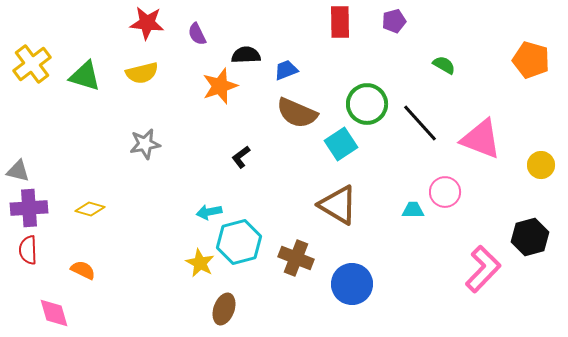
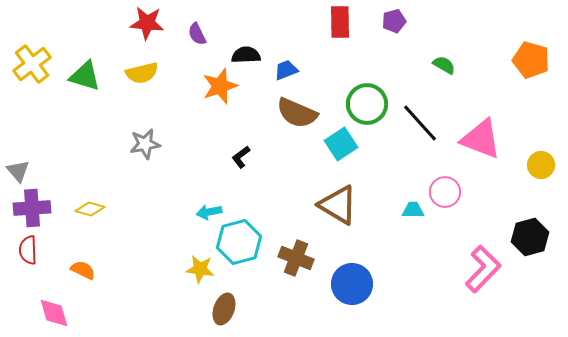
gray triangle: rotated 35 degrees clockwise
purple cross: moved 3 px right
yellow star: moved 6 px down; rotated 20 degrees counterclockwise
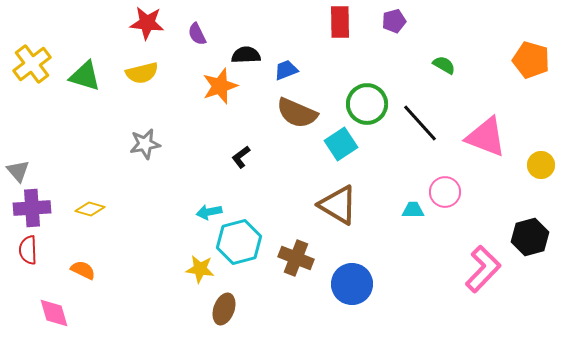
pink triangle: moved 5 px right, 2 px up
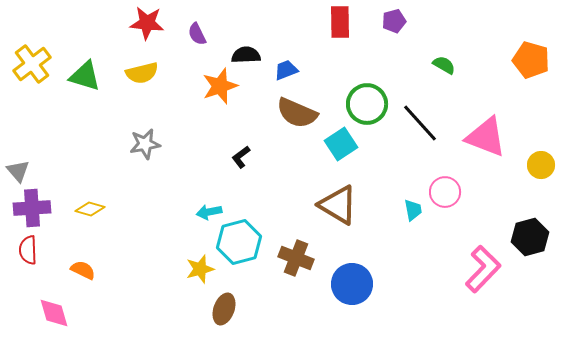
cyan trapezoid: rotated 80 degrees clockwise
yellow star: rotated 24 degrees counterclockwise
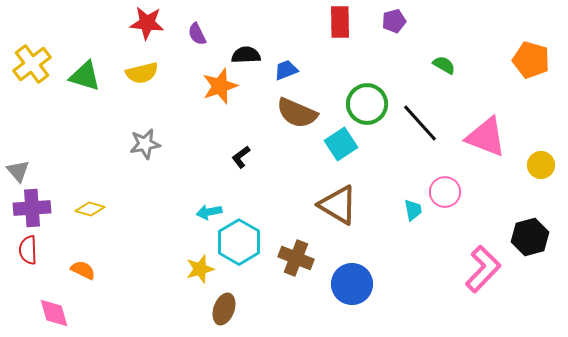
cyan hexagon: rotated 15 degrees counterclockwise
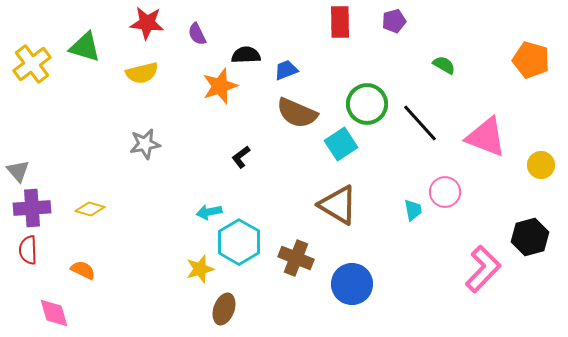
green triangle: moved 29 px up
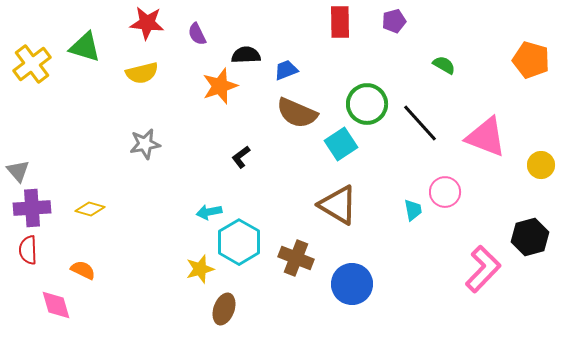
pink diamond: moved 2 px right, 8 px up
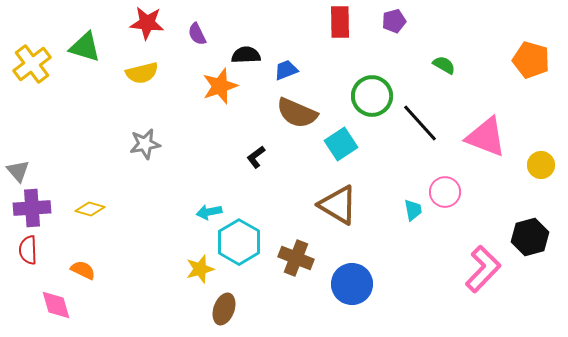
green circle: moved 5 px right, 8 px up
black L-shape: moved 15 px right
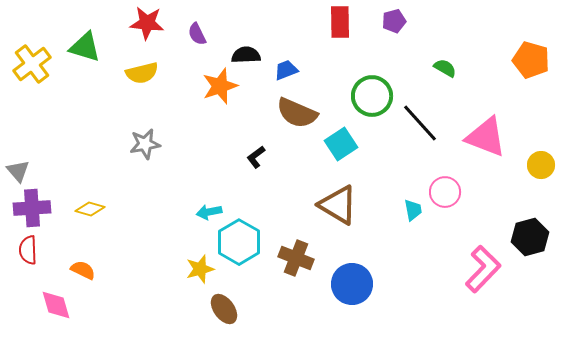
green semicircle: moved 1 px right, 3 px down
brown ellipse: rotated 56 degrees counterclockwise
